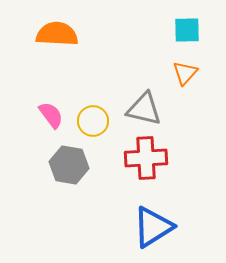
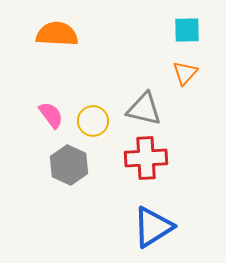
gray hexagon: rotated 15 degrees clockwise
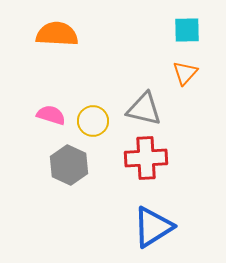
pink semicircle: rotated 36 degrees counterclockwise
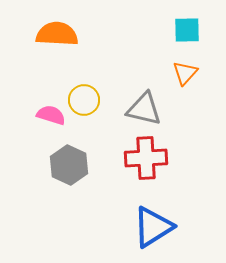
yellow circle: moved 9 px left, 21 px up
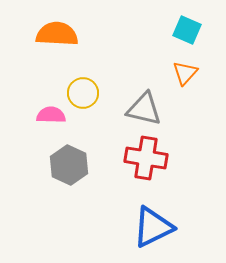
cyan square: rotated 24 degrees clockwise
yellow circle: moved 1 px left, 7 px up
pink semicircle: rotated 16 degrees counterclockwise
red cross: rotated 12 degrees clockwise
blue triangle: rotated 6 degrees clockwise
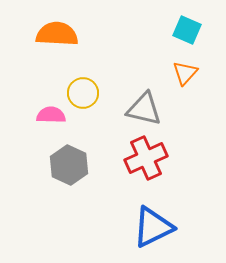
red cross: rotated 33 degrees counterclockwise
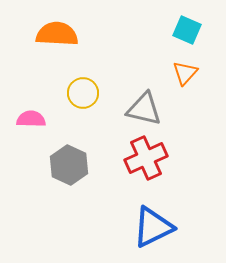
pink semicircle: moved 20 px left, 4 px down
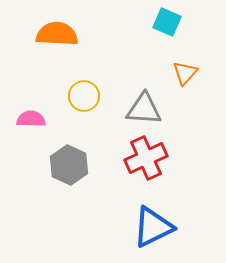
cyan square: moved 20 px left, 8 px up
yellow circle: moved 1 px right, 3 px down
gray triangle: rotated 9 degrees counterclockwise
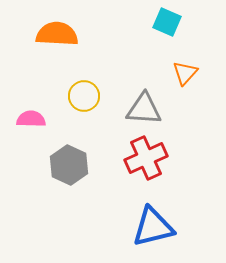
blue triangle: rotated 12 degrees clockwise
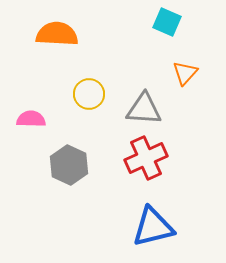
yellow circle: moved 5 px right, 2 px up
